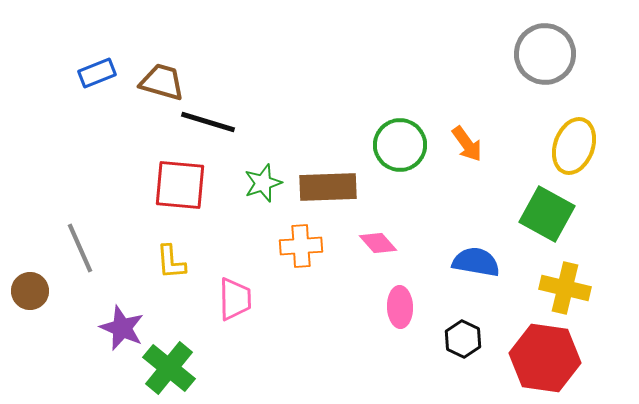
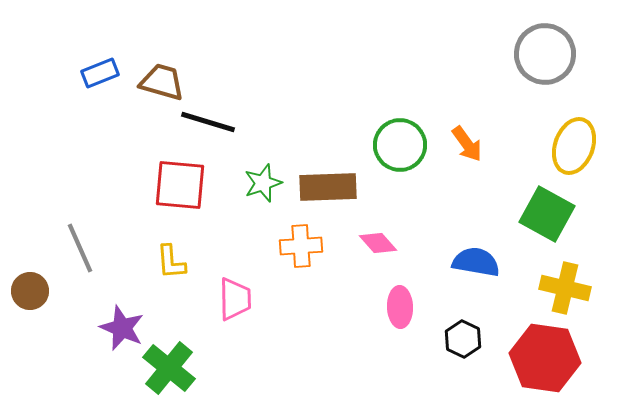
blue rectangle: moved 3 px right
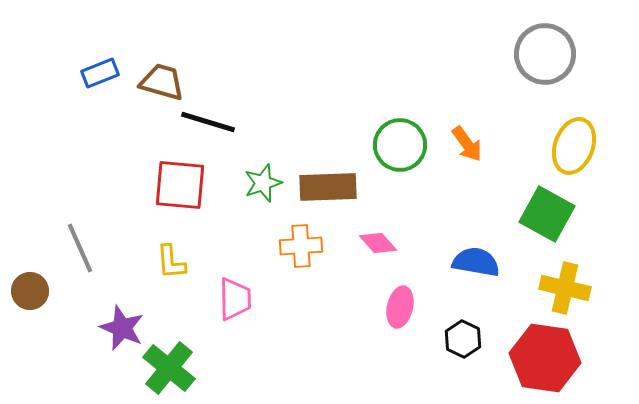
pink ellipse: rotated 15 degrees clockwise
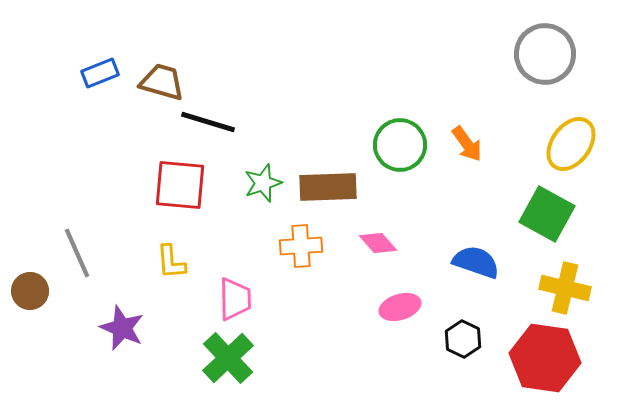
yellow ellipse: moved 3 px left, 2 px up; rotated 16 degrees clockwise
gray line: moved 3 px left, 5 px down
blue semicircle: rotated 9 degrees clockwise
pink ellipse: rotated 60 degrees clockwise
green cross: moved 59 px right, 10 px up; rotated 8 degrees clockwise
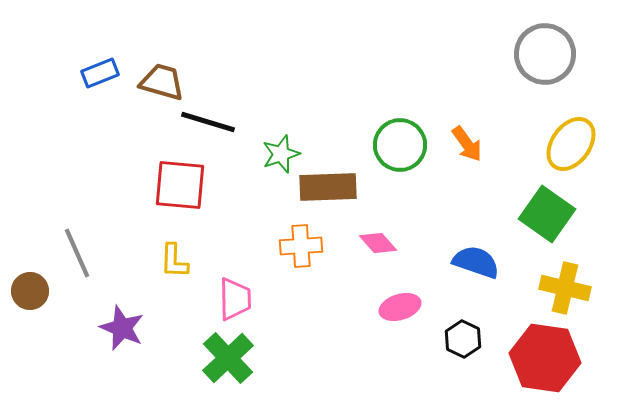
green star: moved 18 px right, 29 px up
green square: rotated 6 degrees clockwise
yellow L-shape: moved 3 px right, 1 px up; rotated 6 degrees clockwise
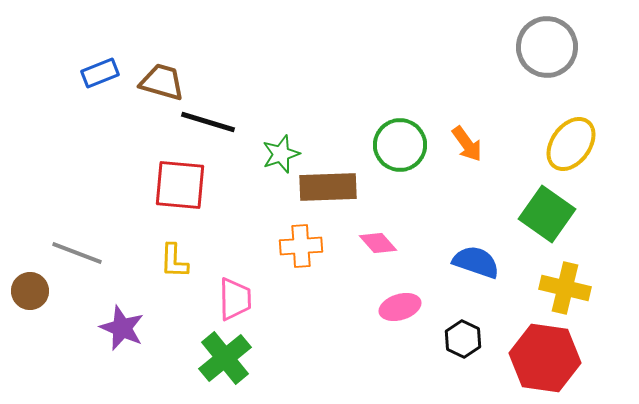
gray circle: moved 2 px right, 7 px up
gray line: rotated 45 degrees counterclockwise
green cross: moved 3 px left; rotated 4 degrees clockwise
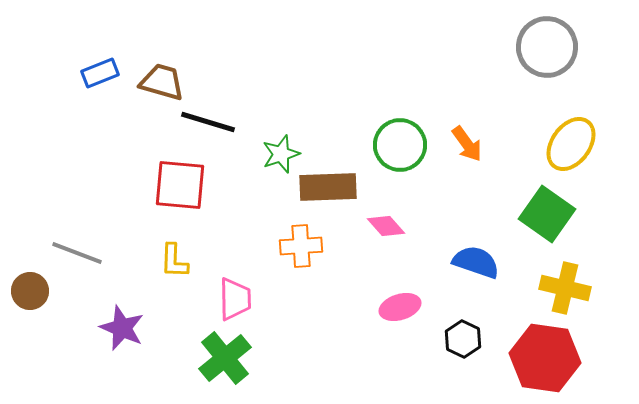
pink diamond: moved 8 px right, 17 px up
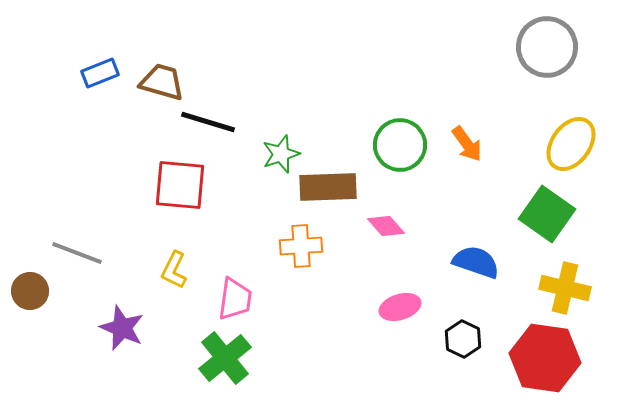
yellow L-shape: moved 9 px down; rotated 24 degrees clockwise
pink trapezoid: rotated 9 degrees clockwise
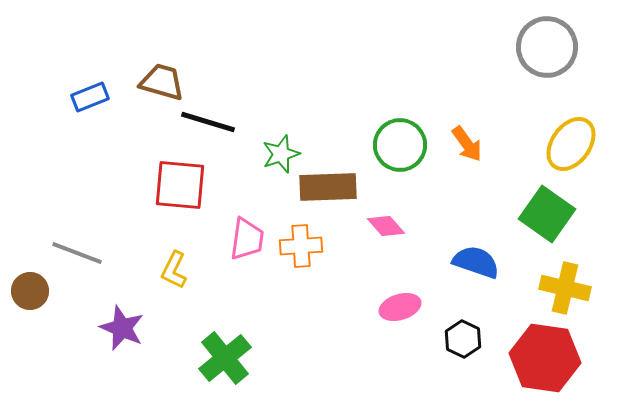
blue rectangle: moved 10 px left, 24 px down
pink trapezoid: moved 12 px right, 60 px up
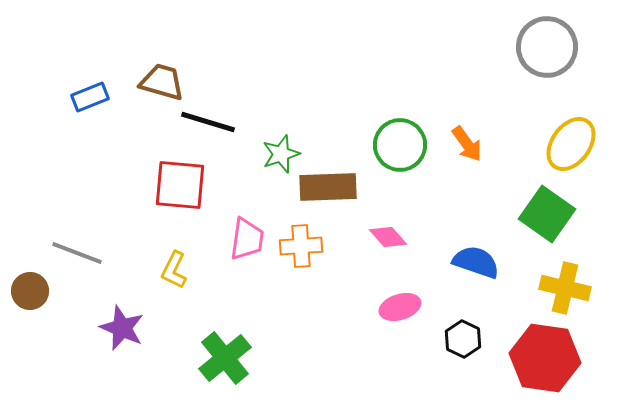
pink diamond: moved 2 px right, 11 px down
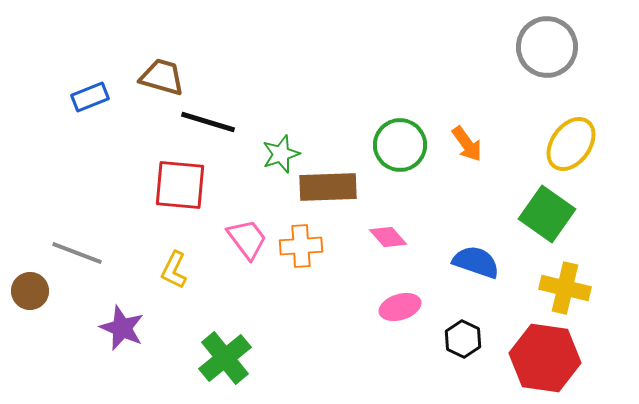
brown trapezoid: moved 5 px up
pink trapezoid: rotated 45 degrees counterclockwise
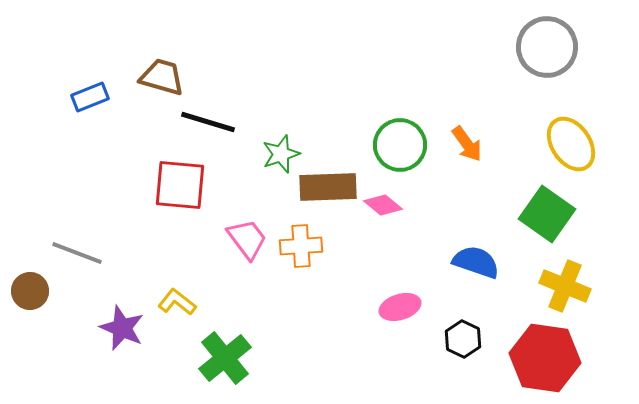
yellow ellipse: rotated 70 degrees counterclockwise
pink diamond: moved 5 px left, 32 px up; rotated 9 degrees counterclockwise
yellow L-shape: moved 3 px right, 32 px down; rotated 102 degrees clockwise
yellow cross: moved 2 px up; rotated 9 degrees clockwise
